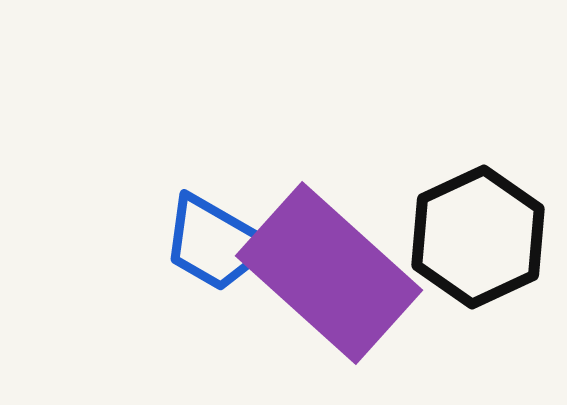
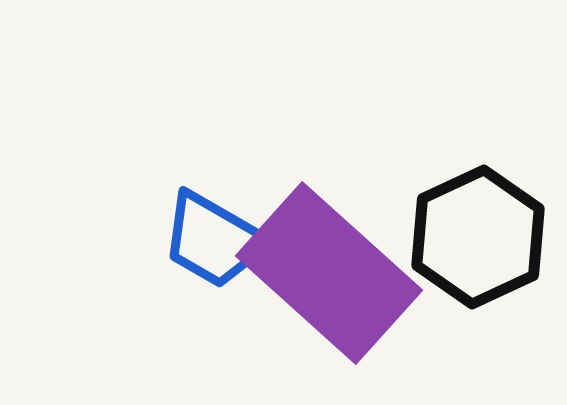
blue trapezoid: moved 1 px left, 3 px up
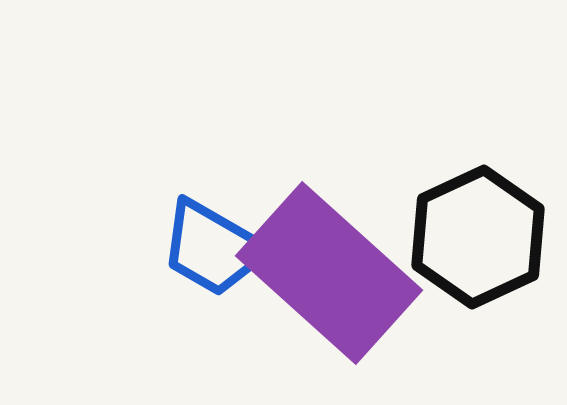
blue trapezoid: moved 1 px left, 8 px down
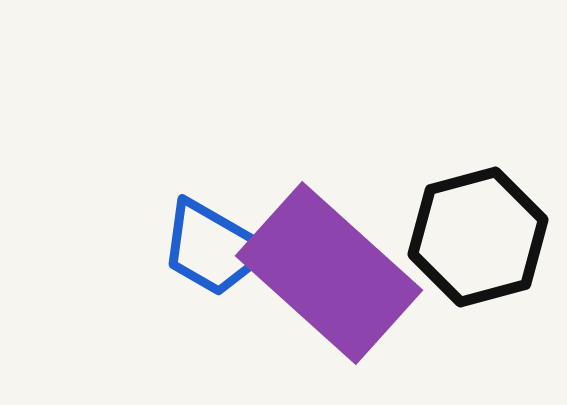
black hexagon: rotated 10 degrees clockwise
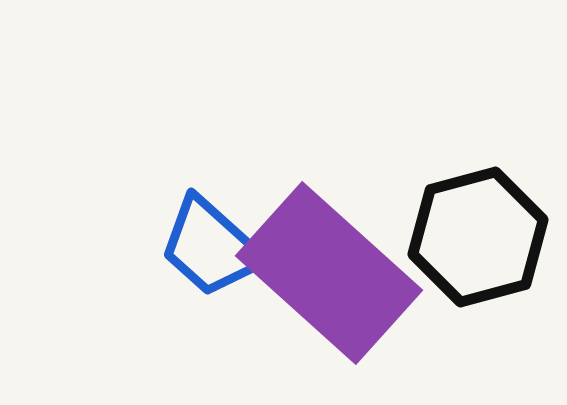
blue trapezoid: moved 2 px left, 1 px up; rotated 12 degrees clockwise
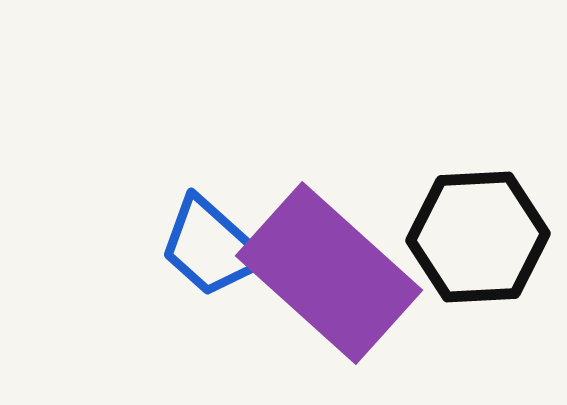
black hexagon: rotated 12 degrees clockwise
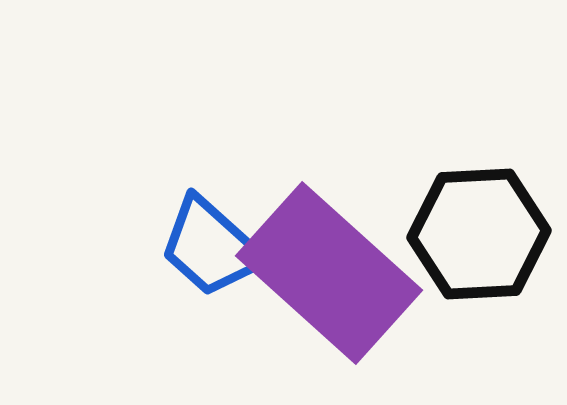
black hexagon: moved 1 px right, 3 px up
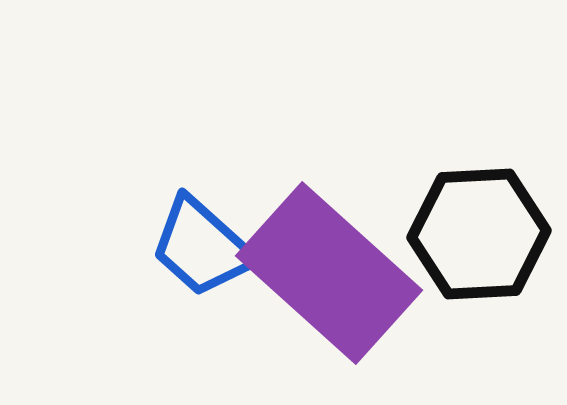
blue trapezoid: moved 9 px left
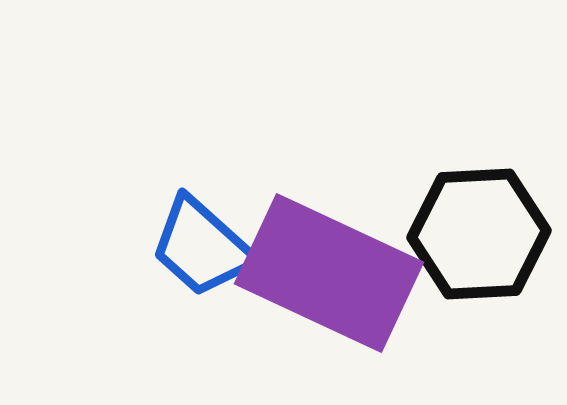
purple rectangle: rotated 17 degrees counterclockwise
